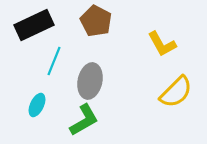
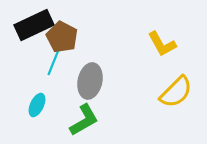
brown pentagon: moved 34 px left, 16 px down
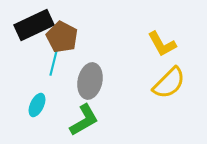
cyan line: rotated 8 degrees counterclockwise
yellow semicircle: moved 7 px left, 9 px up
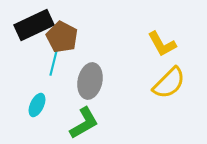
green L-shape: moved 3 px down
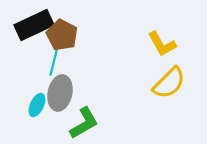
brown pentagon: moved 2 px up
gray ellipse: moved 30 px left, 12 px down
